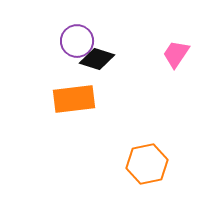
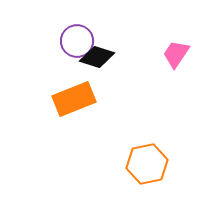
black diamond: moved 2 px up
orange rectangle: rotated 15 degrees counterclockwise
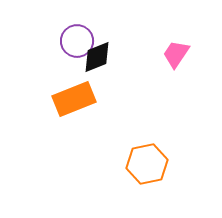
black diamond: rotated 40 degrees counterclockwise
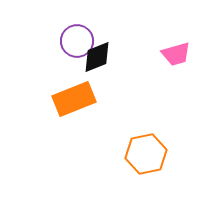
pink trapezoid: rotated 140 degrees counterclockwise
orange hexagon: moved 1 px left, 10 px up
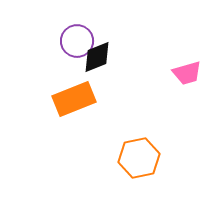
pink trapezoid: moved 11 px right, 19 px down
orange hexagon: moved 7 px left, 4 px down
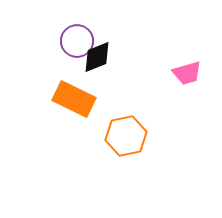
orange rectangle: rotated 48 degrees clockwise
orange hexagon: moved 13 px left, 22 px up
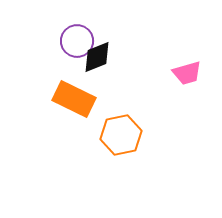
orange hexagon: moved 5 px left, 1 px up
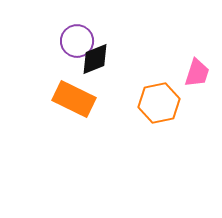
black diamond: moved 2 px left, 2 px down
pink trapezoid: moved 10 px right; rotated 56 degrees counterclockwise
orange hexagon: moved 38 px right, 32 px up
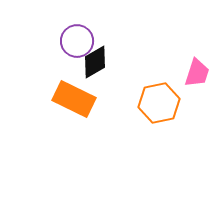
black diamond: moved 3 px down; rotated 8 degrees counterclockwise
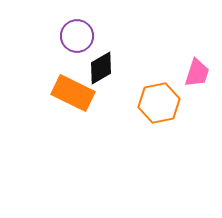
purple circle: moved 5 px up
black diamond: moved 6 px right, 6 px down
orange rectangle: moved 1 px left, 6 px up
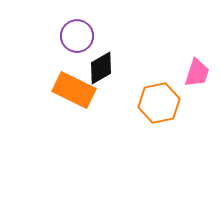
orange rectangle: moved 1 px right, 3 px up
